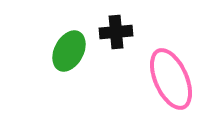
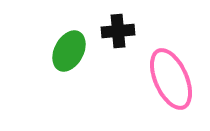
black cross: moved 2 px right, 1 px up
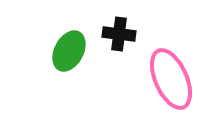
black cross: moved 1 px right, 3 px down; rotated 12 degrees clockwise
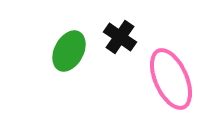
black cross: moved 1 px right, 3 px down; rotated 28 degrees clockwise
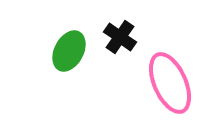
pink ellipse: moved 1 px left, 4 px down
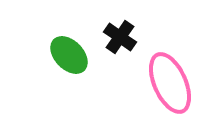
green ellipse: moved 4 px down; rotated 72 degrees counterclockwise
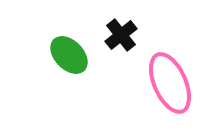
black cross: moved 1 px right, 2 px up; rotated 16 degrees clockwise
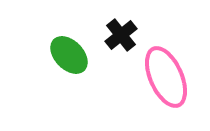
pink ellipse: moved 4 px left, 6 px up
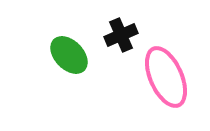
black cross: rotated 16 degrees clockwise
